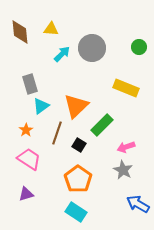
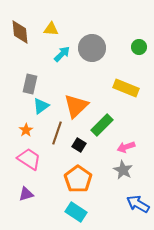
gray rectangle: rotated 30 degrees clockwise
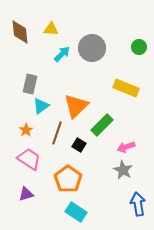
orange pentagon: moved 10 px left
blue arrow: rotated 50 degrees clockwise
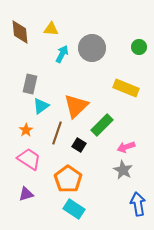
cyan arrow: rotated 18 degrees counterclockwise
cyan rectangle: moved 2 px left, 3 px up
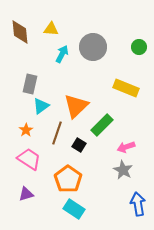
gray circle: moved 1 px right, 1 px up
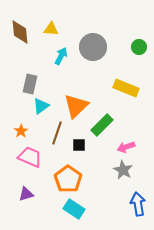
cyan arrow: moved 1 px left, 2 px down
orange star: moved 5 px left, 1 px down
black square: rotated 32 degrees counterclockwise
pink trapezoid: moved 1 px right, 2 px up; rotated 10 degrees counterclockwise
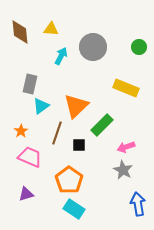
orange pentagon: moved 1 px right, 1 px down
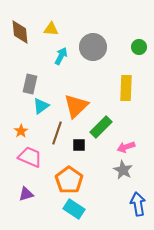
yellow rectangle: rotated 70 degrees clockwise
green rectangle: moved 1 px left, 2 px down
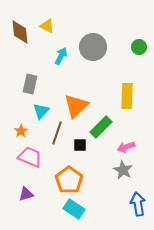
yellow triangle: moved 4 px left, 3 px up; rotated 21 degrees clockwise
yellow rectangle: moved 1 px right, 8 px down
cyan triangle: moved 5 px down; rotated 12 degrees counterclockwise
black square: moved 1 px right
